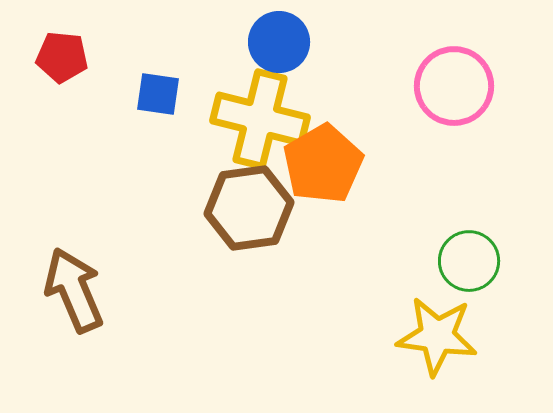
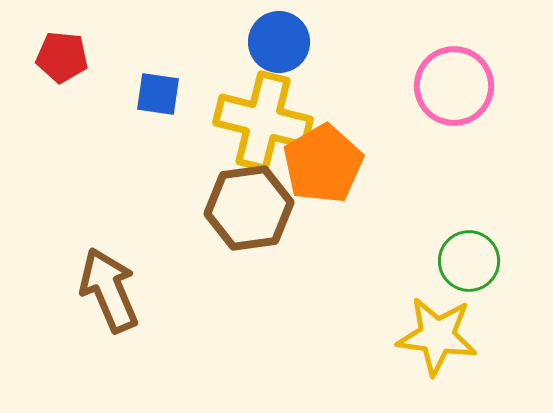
yellow cross: moved 3 px right, 2 px down
brown arrow: moved 35 px right
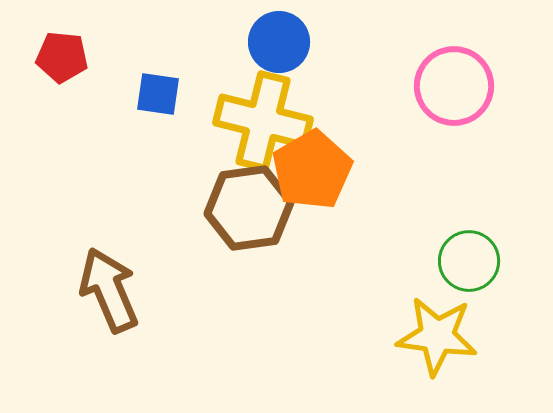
orange pentagon: moved 11 px left, 6 px down
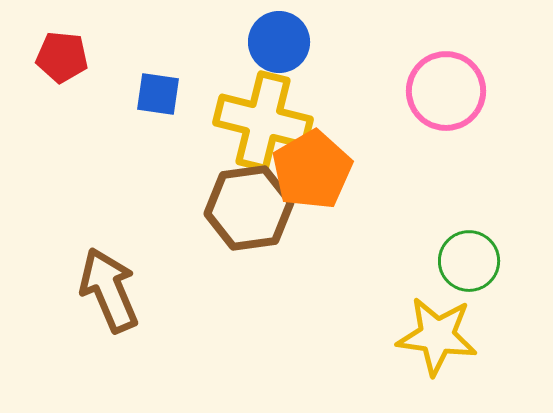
pink circle: moved 8 px left, 5 px down
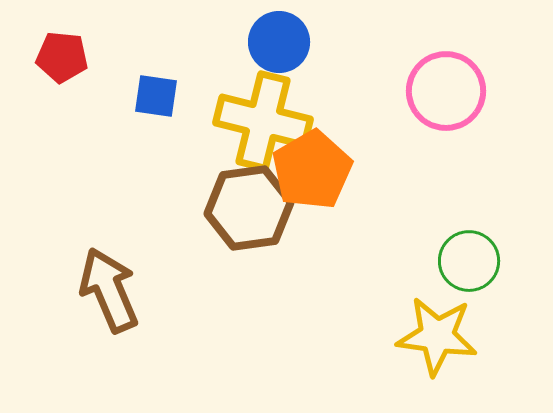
blue square: moved 2 px left, 2 px down
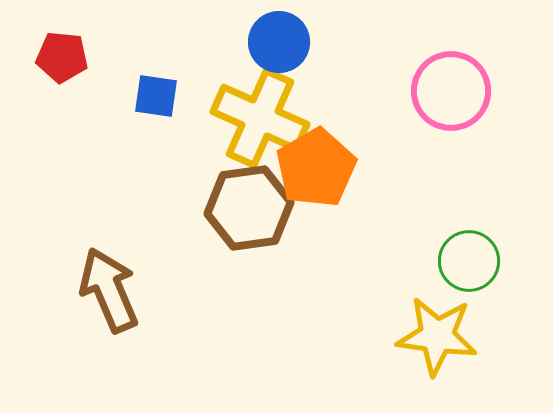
pink circle: moved 5 px right
yellow cross: moved 3 px left, 3 px up; rotated 10 degrees clockwise
orange pentagon: moved 4 px right, 2 px up
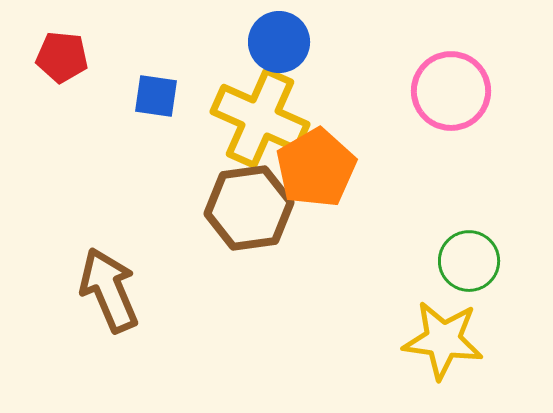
yellow star: moved 6 px right, 4 px down
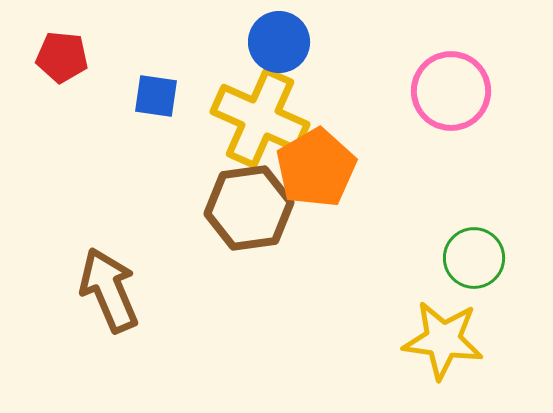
green circle: moved 5 px right, 3 px up
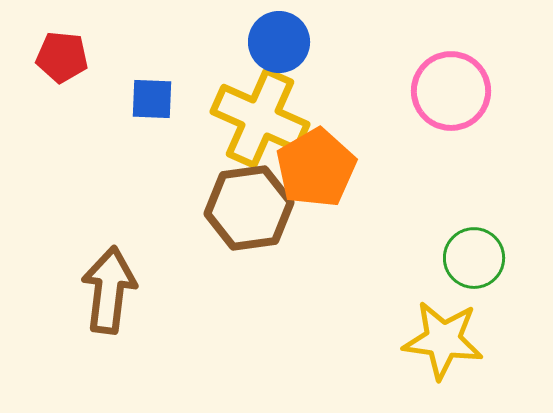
blue square: moved 4 px left, 3 px down; rotated 6 degrees counterclockwise
brown arrow: rotated 30 degrees clockwise
